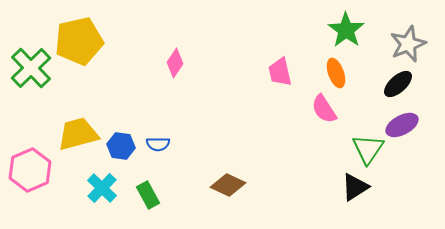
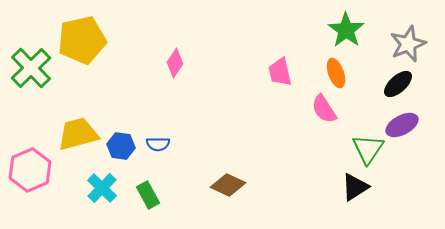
yellow pentagon: moved 3 px right, 1 px up
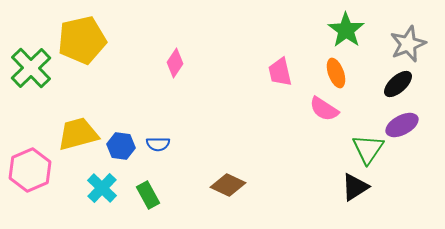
pink semicircle: rotated 24 degrees counterclockwise
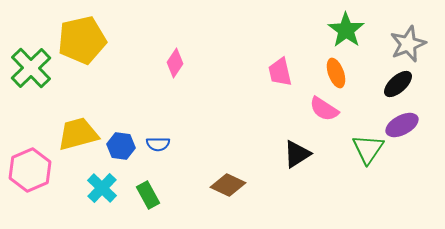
black triangle: moved 58 px left, 33 px up
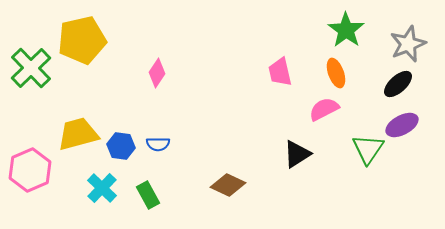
pink diamond: moved 18 px left, 10 px down
pink semicircle: rotated 120 degrees clockwise
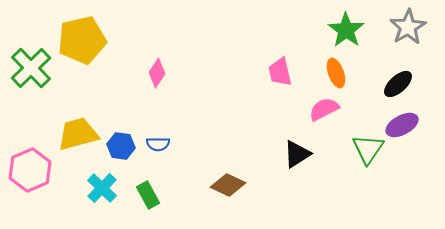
gray star: moved 17 px up; rotated 9 degrees counterclockwise
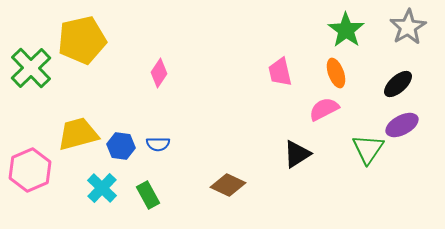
pink diamond: moved 2 px right
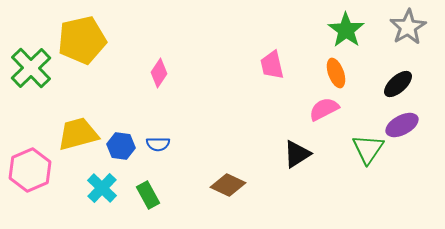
pink trapezoid: moved 8 px left, 7 px up
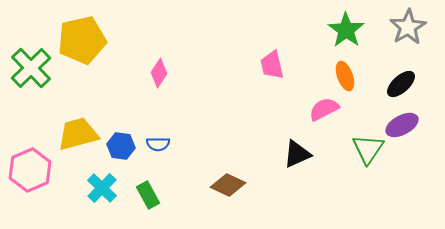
orange ellipse: moved 9 px right, 3 px down
black ellipse: moved 3 px right
black triangle: rotated 8 degrees clockwise
